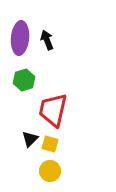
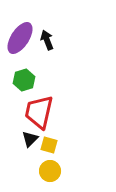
purple ellipse: rotated 28 degrees clockwise
red trapezoid: moved 14 px left, 2 px down
yellow square: moved 1 px left, 1 px down
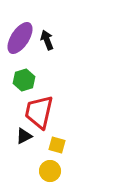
black triangle: moved 6 px left, 3 px up; rotated 18 degrees clockwise
yellow square: moved 8 px right
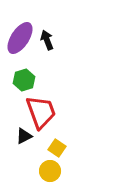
red trapezoid: moved 2 px right; rotated 147 degrees clockwise
yellow square: moved 3 px down; rotated 18 degrees clockwise
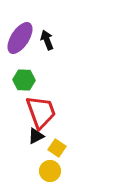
green hexagon: rotated 20 degrees clockwise
black triangle: moved 12 px right
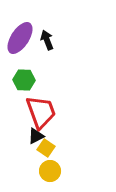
yellow square: moved 11 px left
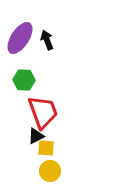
red trapezoid: moved 2 px right
yellow square: rotated 30 degrees counterclockwise
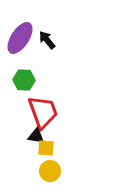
black arrow: rotated 18 degrees counterclockwise
black triangle: rotated 36 degrees clockwise
